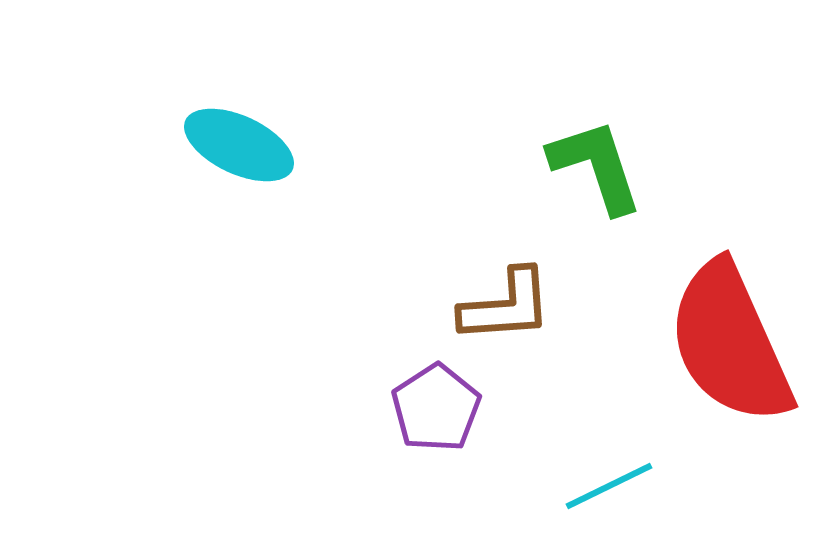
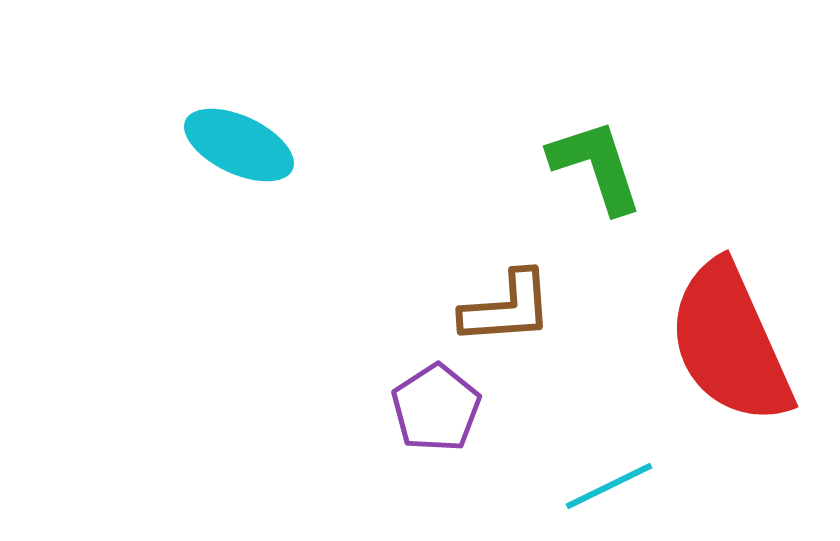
brown L-shape: moved 1 px right, 2 px down
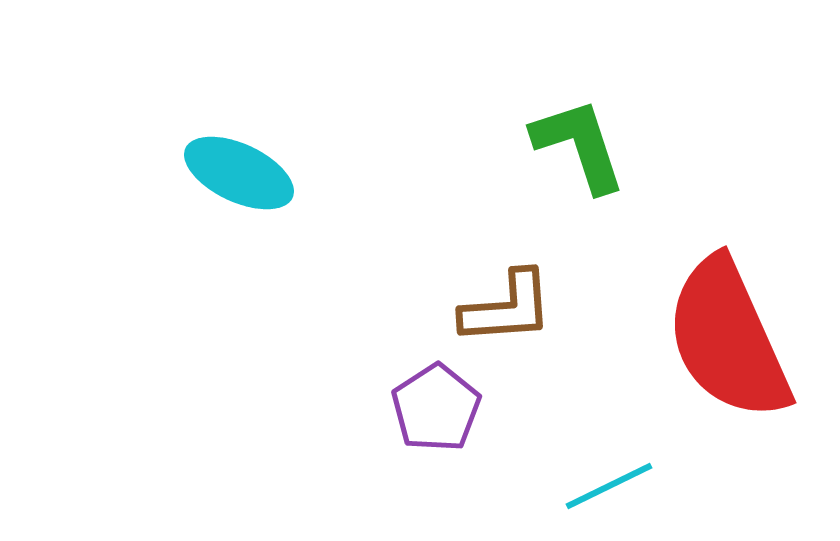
cyan ellipse: moved 28 px down
green L-shape: moved 17 px left, 21 px up
red semicircle: moved 2 px left, 4 px up
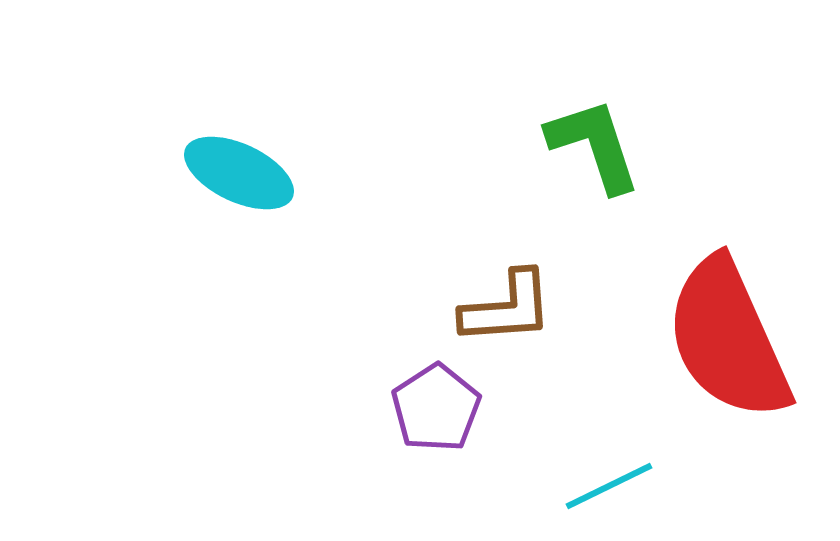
green L-shape: moved 15 px right
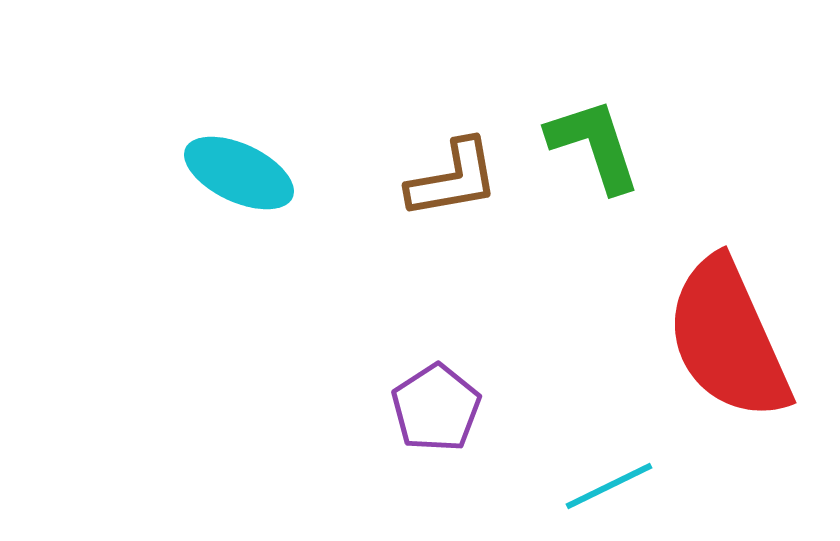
brown L-shape: moved 54 px left, 129 px up; rotated 6 degrees counterclockwise
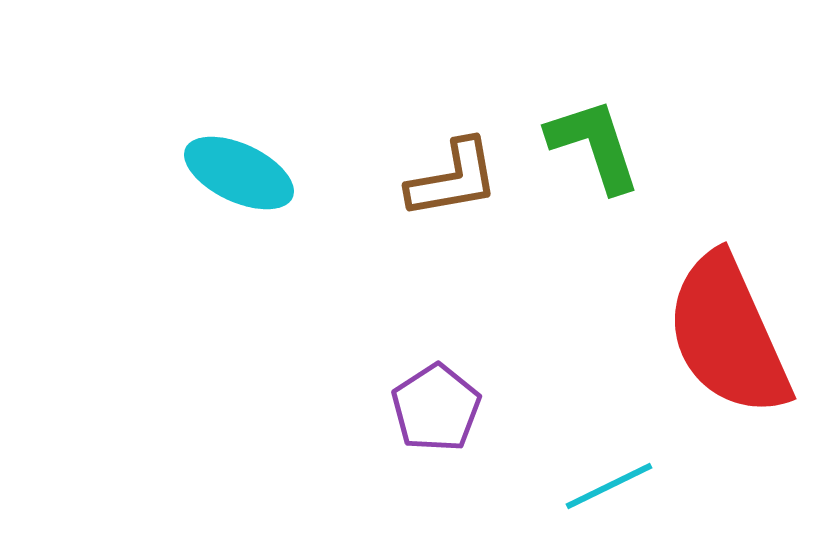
red semicircle: moved 4 px up
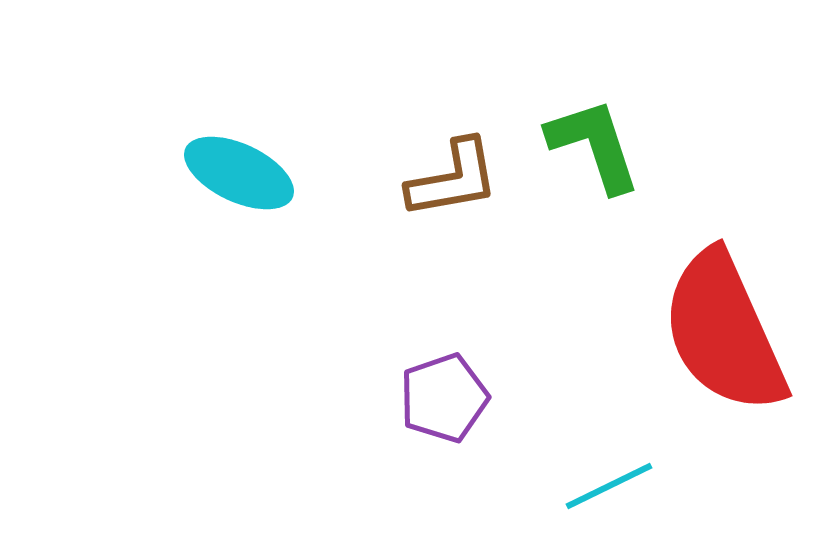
red semicircle: moved 4 px left, 3 px up
purple pentagon: moved 8 px right, 10 px up; rotated 14 degrees clockwise
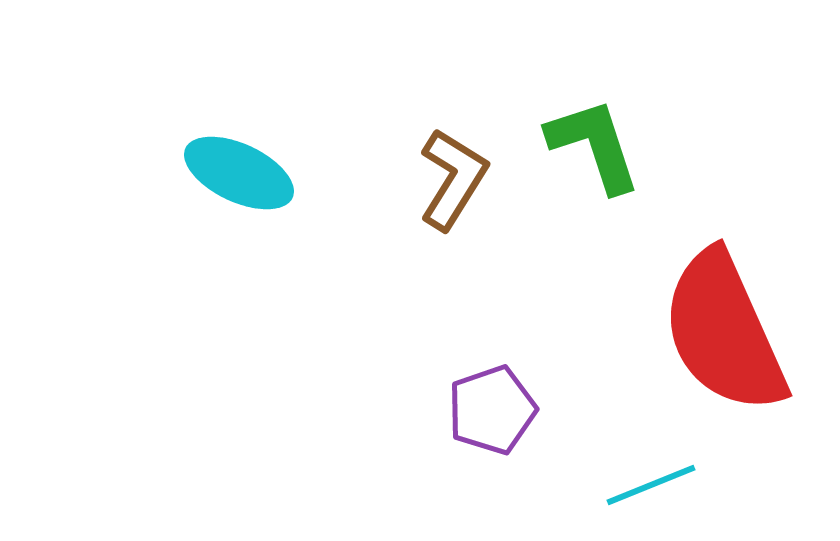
brown L-shape: rotated 48 degrees counterclockwise
purple pentagon: moved 48 px right, 12 px down
cyan line: moved 42 px right, 1 px up; rotated 4 degrees clockwise
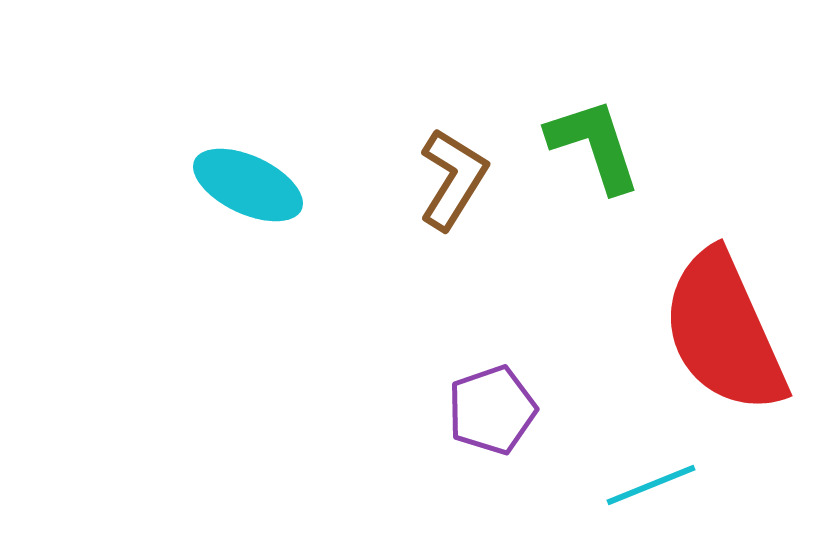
cyan ellipse: moved 9 px right, 12 px down
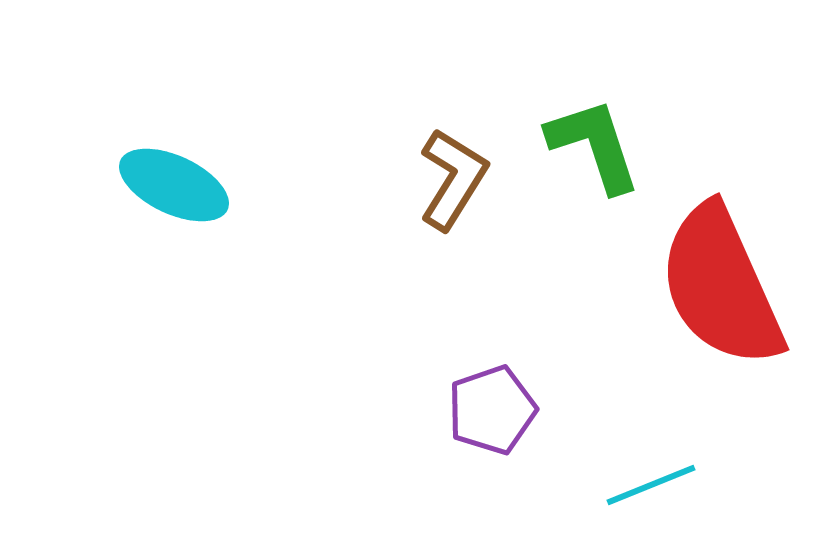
cyan ellipse: moved 74 px left
red semicircle: moved 3 px left, 46 px up
